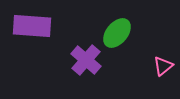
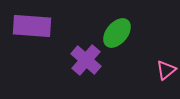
pink triangle: moved 3 px right, 4 px down
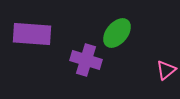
purple rectangle: moved 8 px down
purple cross: rotated 24 degrees counterclockwise
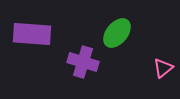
purple cross: moved 3 px left, 2 px down
pink triangle: moved 3 px left, 2 px up
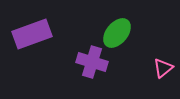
purple rectangle: rotated 24 degrees counterclockwise
purple cross: moved 9 px right
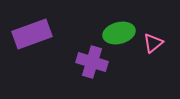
green ellipse: moved 2 px right; rotated 36 degrees clockwise
pink triangle: moved 10 px left, 25 px up
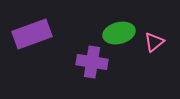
pink triangle: moved 1 px right, 1 px up
purple cross: rotated 8 degrees counterclockwise
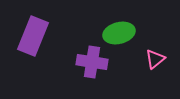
purple rectangle: moved 1 px right, 2 px down; rotated 48 degrees counterclockwise
pink triangle: moved 1 px right, 17 px down
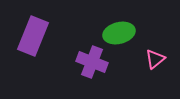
purple cross: rotated 12 degrees clockwise
